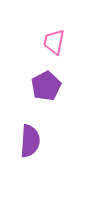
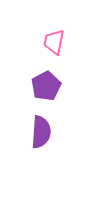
purple semicircle: moved 11 px right, 9 px up
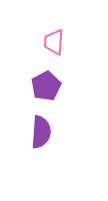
pink trapezoid: rotated 8 degrees counterclockwise
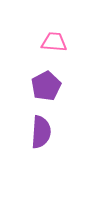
pink trapezoid: rotated 92 degrees clockwise
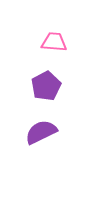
purple semicircle: rotated 120 degrees counterclockwise
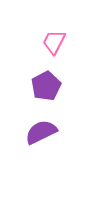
pink trapezoid: rotated 68 degrees counterclockwise
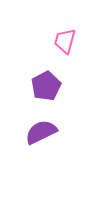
pink trapezoid: moved 11 px right, 1 px up; rotated 12 degrees counterclockwise
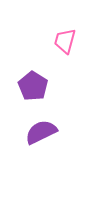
purple pentagon: moved 13 px left; rotated 12 degrees counterclockwise
